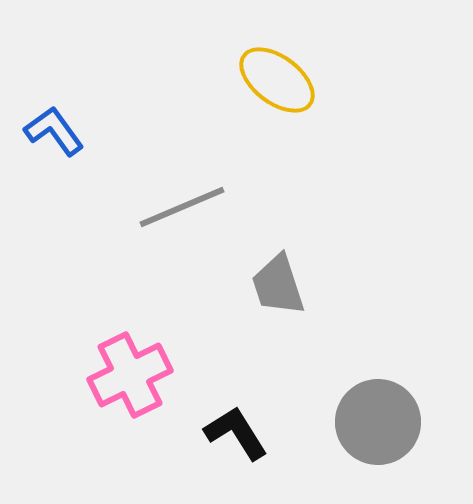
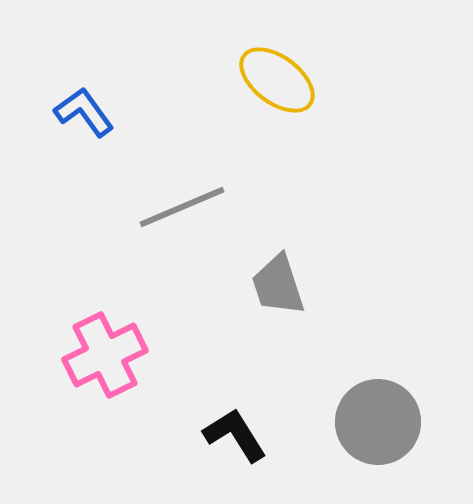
blue L-shape: moved 30 px right, 19 px up
pink cross: moved 25 px left, 20 px up
black L-shape: moved 1 px left, 2 px down
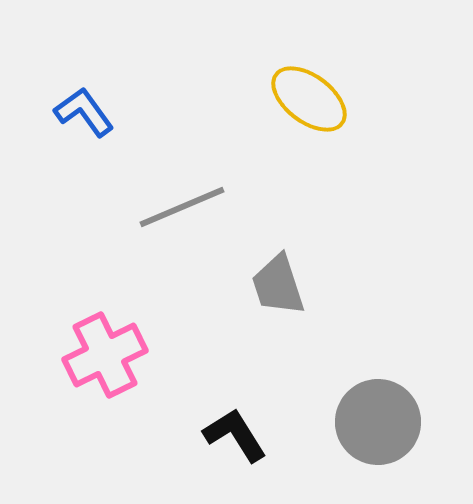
yellow ellipse: moved 32 px right, 19 px down
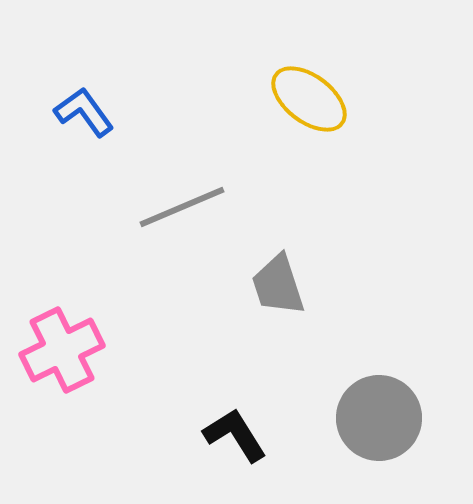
pink cross: moved 43 px left, 5 px up
gray circle: moved 1 px right, 4 px up
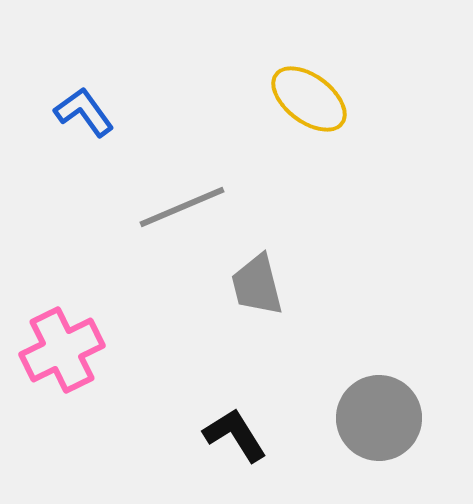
gray trapezoid: moved 21 px left; rotated 4 degrees clockwise
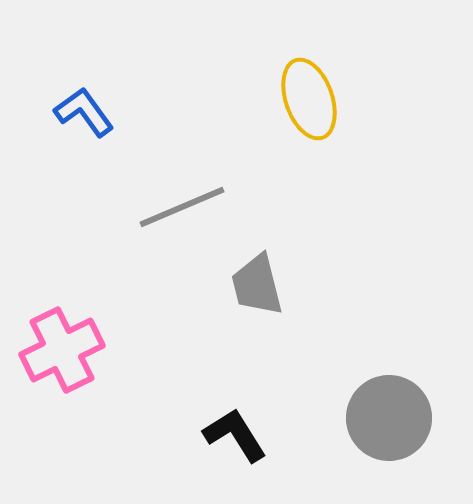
yellow ellipse: rotated 34 degrees clockwise
gray circle: moved 10 px right
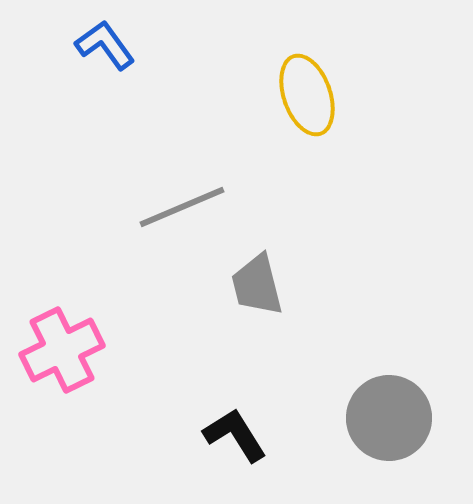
yellow ellipse: moved 2 px left, 4 px up
blue L-shape: moved 21 px right, 67 px up
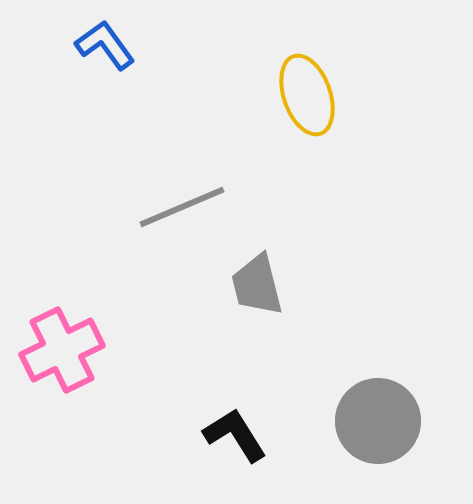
gray circle: moved 11 px left, 3 px down
